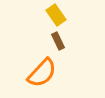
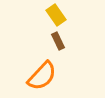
orange semicircle: moved 3 px down
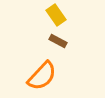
brown rectangle: rotated 36 degrees counterclockwise
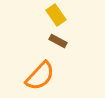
orange semicircle: moved 2 px left
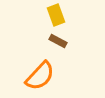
yellow rectangle: rotated 15 degrees clockwise
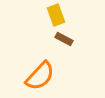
brown rectangle: moved 6 px right, 2 px up
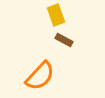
brown rectangle: moved 1 px down
